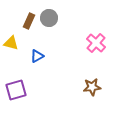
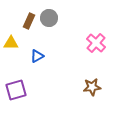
yellow triangle: rotated 14 degrees counterclockwise
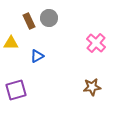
brown rectangle: rotated 49 degrees counterclockwise
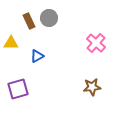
purple square: moved 2 px right, 1 px up
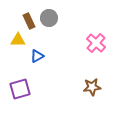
yellow triangle: moved 7 px right, 3 px up
purple square: moved 2 px right
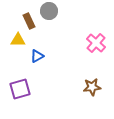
gray circle: moved 7 px up
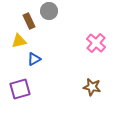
yellow triangle: moved 1 px right, 1 px down; rotated 14 degrees counterclockwise
blue triangle: moved 3 px left, 3 px down
brown star: rotated 18 degrees clockwise
